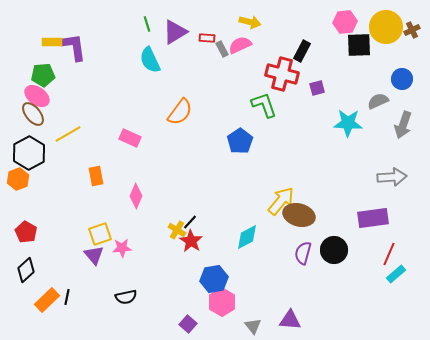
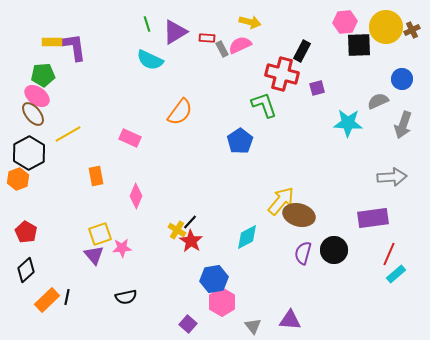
cyan semicircle at (150, 60): rotated 40 degrees counterclockwise
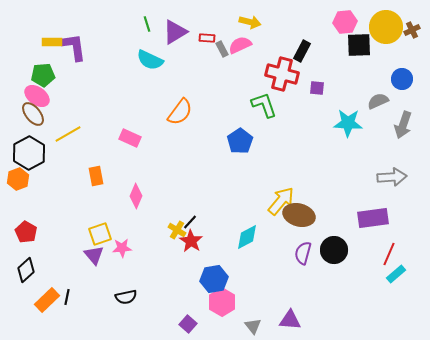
purple square at (317, 88): rotated 21 degrees clockwise
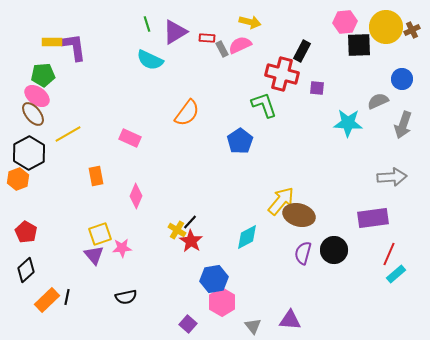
orange semicircle at (180, 112): moved 7 px right, 1 px down
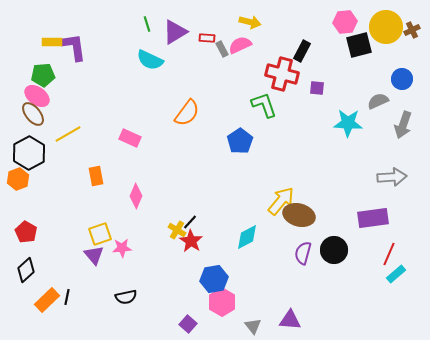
black square at (359, 45): rotated 12 degrees counterclockwise
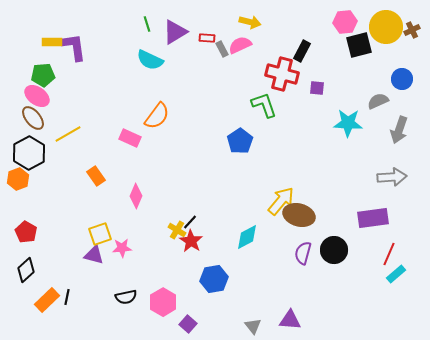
orange semicircle at (187, 113): moved 30 px left, 3 px down
brown ellipse at (33, 114): moved 4 px down
gray arrow at (403, 125): moved 4 px left, 5 px down
orange rectangle at (96, 176): rotated 24 degrees counterclockwise
purple triangle at (94, 255): rotated 35 degrees counterclockwise
pink hexagon at (222, 302): moved 59 px left
